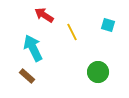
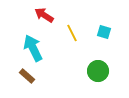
cyan square: moved 4 px left, 7 px down
yellow line: moved 1 px down
green circle: moved 1 px up
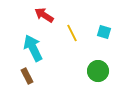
brown rectangle: rotated 21 degrees clockwise
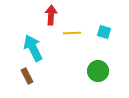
red arrow: moved 7 px right; rotated 60 degrees clockwise
yellow line: rotated 66 degrees counterclockwise
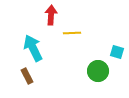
cyan square: moved 13 px right, 20 px down
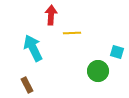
brown rectangle: moved 9 px down
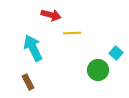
red arrow: rotated 102 degrees clockwise
cyan square: moved 1 px left, 1 px down; rotated 24 degrees clockwise
green circle: moved 1 px up
brown rectangle: moved 1 px right, 3 px up
